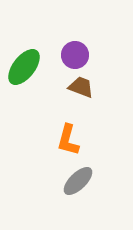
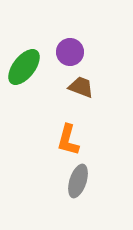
purple circle: moved 5 px left, 3 px up
gray ellipse: rotated 28 degrees counterclockwise
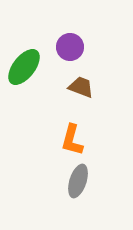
purple circle: moved 5 px up
orange L-shape: moved 4 px right
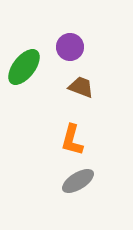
gray ellipse: rotated 40 degrees clockwise
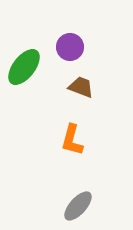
gray ellipse: moved 25 px down; rotated 16 degrees counterclockwise
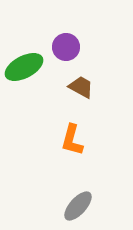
purple circle: moved 4 px left
green ellipse: rotated 24 degrees clockwise
brown trapezoid: rotated 8 degrees clockwise
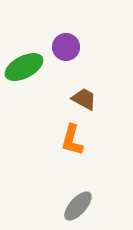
brown trapezoid: moved 3 px right, 12 px down
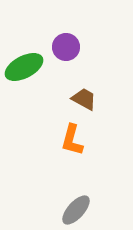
gray ellipse: moved 2 px left, 4 px down
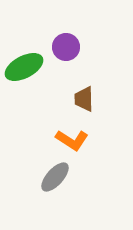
brown trapezoid: rotated 120 degrees counterclockwise
orange L-shape: rotated 72 degrees counterclockwise
gray ellipse: moved 21 px left, 33 px up
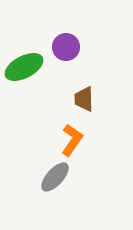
orange L-shape: rotated 88 degrees counterclockwise
